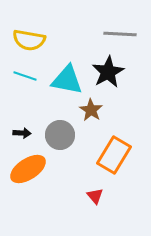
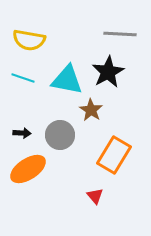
cyan line: moved 2 px left, 2 px down
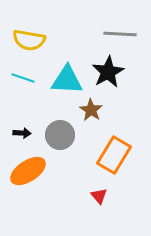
cyan triangle: rotated 8 degrees counterclockwise
orange ellipse: moved 2 px down
red triangle: moved 4 px right
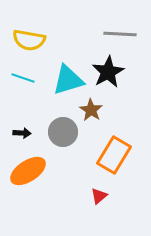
cyan triangle: moved 1 px right; rotated 20 degrees counterclockwise
gray circle: moved 3 px right, 3 px up
red triangle: rotated 30 degrees clockwise
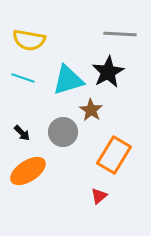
black arrow: rotated 42 degrees clockwise
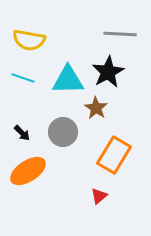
cyan triangle: rotated 16 degrees clockwise
brown star: moved 5 px right, 2 px up
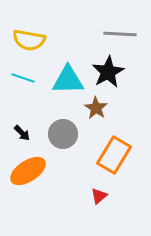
gray circle: moved 2 px down
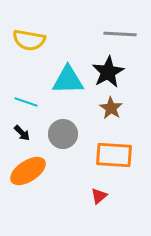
cyan line: moved 3 px right, 24 px down
brown star: moved 15 px right
orange rectangle: rotated 63 degrees clockwise
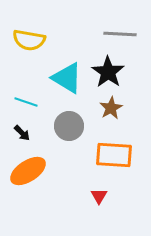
black star: rotated 8 degrees counterclockwise
cyan triangle: moved 1 px left, 2 px up; rotated 32 degrees clockwise
brown star: rotated 10 degrees clockwise
gray circle: moved 6 px right, 8 px up
red triangle: rotated 18 degrees counterclockwise
